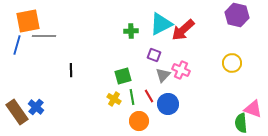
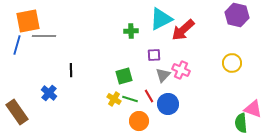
cyan triangle: moved 5 px up
purple square: rotated 24 degrees counterclockwise
green square: moved 1 px right
green line: moved 2 px left, 2 px down; rotated 63 degrees counterclockwise
blue cross: moved 13 px right, 14 px up
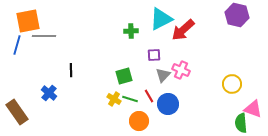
yellow circle: moved 21 px down
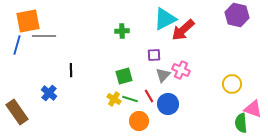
cyan triangle: moved 4 px right
green cross: moved 9 px left
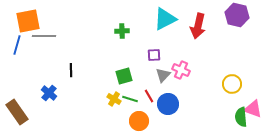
red arrow: moved 15 px right, 4 px up; rotated 35 degrees counterclockwise
green semicircle: moved 6 px up
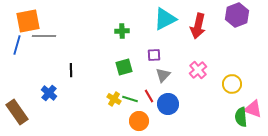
purple hexagon: rotated 25 degrees clockwise
pink cross: moved 17 px right; rotated 24 degrees clockwise
green square: moved 9 px up
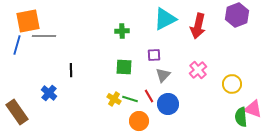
green square: rotated 18 degrees clockwise
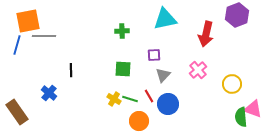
cyan triangle: rotated 15 degrees clockwise
red arrow: moved 8 px right, 8 px down
green square: moved 1 px left, 2 px down
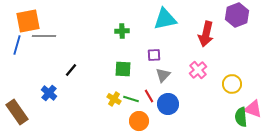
black line: rotated 40 degrees clockwise
green line: moved 1 px right
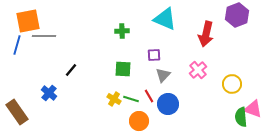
cyan triangle: rotated 35 degrees clockwise
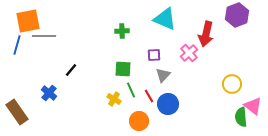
pink cross: moved 9 px left, 17 px up
green line: moved 9 px up; rotated 49 degrees clockwise
pink triangle: moved 3 px up; rotated 18 degrees clockwise
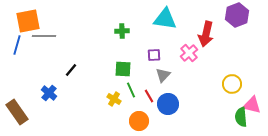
cyan triangle: rotated 15 degrees counterclockwise
pink triangle: moved 1 px left, 1 px up; rotated 24 degrees counterclockwise
